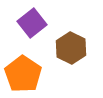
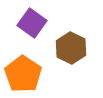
purple square: rotated 16 degrees counterclockwise
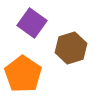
brown hexagon: rotated 16 degrees clockwise
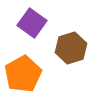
orange pentagon: rotated 9 degrees clockwise
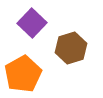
purple square: rotated 8 degrees clockwise
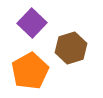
orange pentagon: moved 7 px right, 3 px up
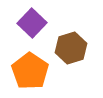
orange pentagon: rotated 9 degrees counterclockwise
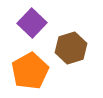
orange pentagon: rotated 9 degrees clockwise
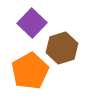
brown hexagon: moved 9 px left
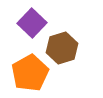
orange pentagon: moved 2 px down
